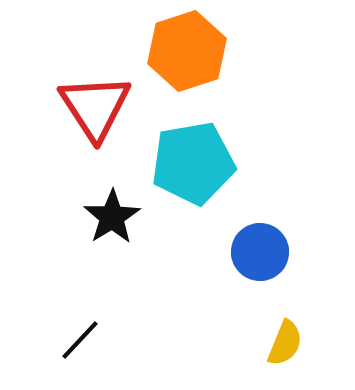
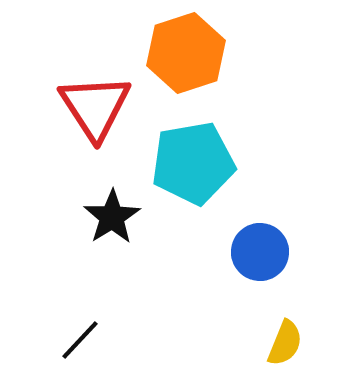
orange hexagon: moved 1 px left, 2 px down
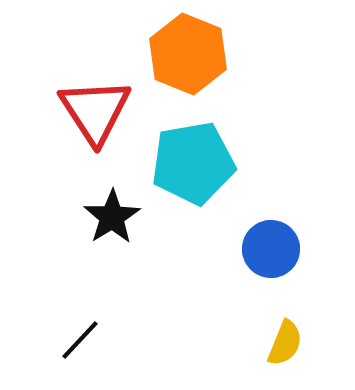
orange hexagon: moved 2 px right, 1 px down; rotated 20 degrees counterclockwise
red triangle: moved 4 px down
blue circle: moved 11 px right, 3 px up
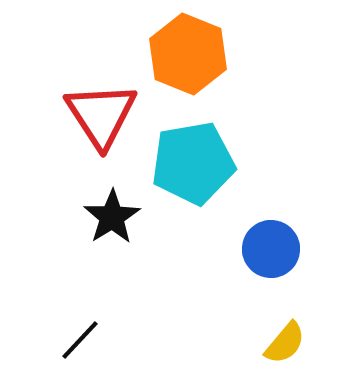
red triangle: moved 6 px right, 4 px down
yellow semicircle: rotated 18 degrees clockwise
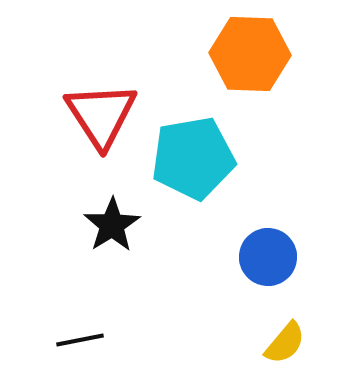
orange hexagon: moved 62 px right; rotated 20 degrees counterclockwise
cyan pentagon: moved 5 px up
black star: moved 8 px down
blue circle: moved 3 px left, 8 px down
black line: rotated 36 degrees clockwise
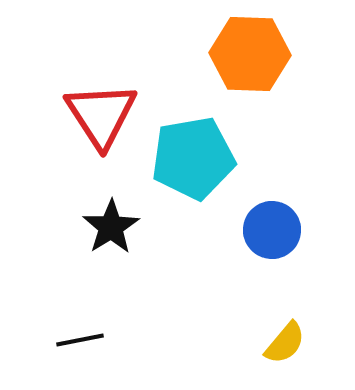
black star: moved 1 px left, 2 px down
blue circle: moved 4 px right, 27 px up
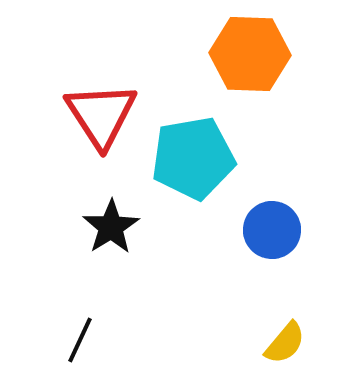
black line: rotated 54 degrees counterclockwise
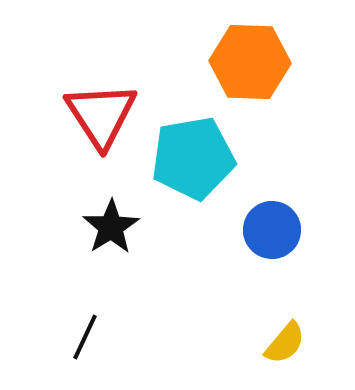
orange hexagon: moved 8 px down
black line: moved 5 px right, 3 px up
